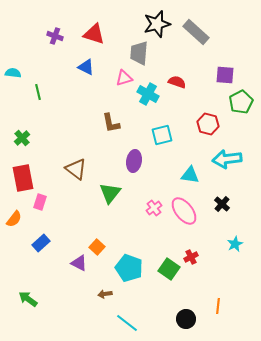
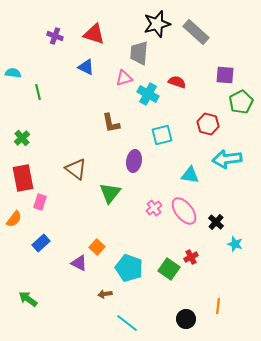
black cross: moved 6 px left, 18 px down
cyan star: rotated 28 degrees counterclockwise
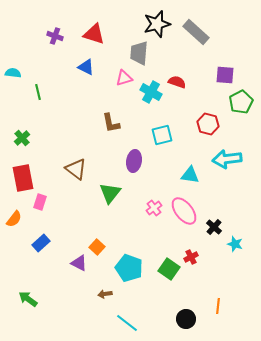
cyan cross: moved 3 px right, 2 px up
black cross: moved 2 px left, 5 px down
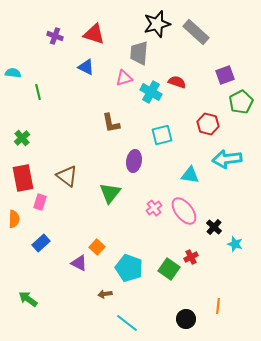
purple square: rotated 24 degrees counterclockwise
brown triangle: moved 9 px left, 7 px down
orange semicircle: rotated 36 degrees counterclockwise
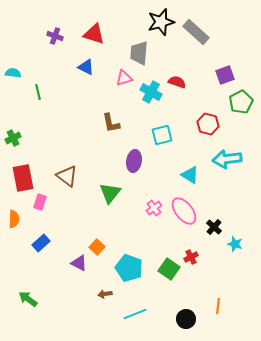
black star: moved 4 px right, 2 px up
green cross: moved 9 px left; rotated 14 degrees clockwise
cyan triangle: rotated 24 degrees clockwise
cyan line: moved 8 px right, 9 px up; rotated 60 degrees counterclockwise
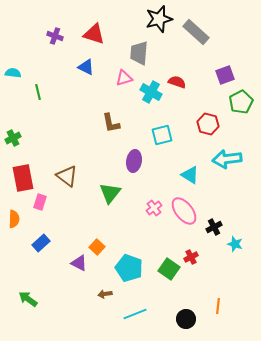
black star: moved 2 px left, 3 px up
black cross: rotated 21 degrees clockwise
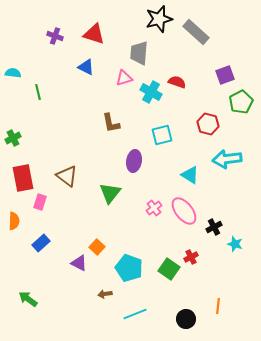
orange semicircle: moved 2 px down
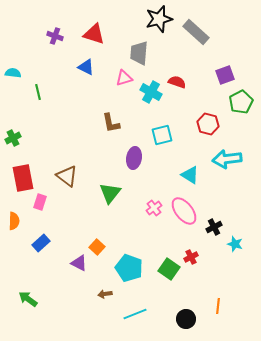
purple ellipse: moved 3 px up
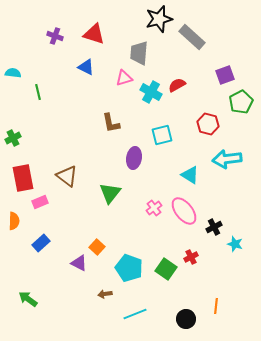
gray rectangle: moved 4 px left, 5 px down
red semicircle: moved 3 px down; rotated 48 degrees counterclockwise
pink rectangle: rotated 49 degrees clockwise
green square: moved 3 px left
orange line: moved 2 px left
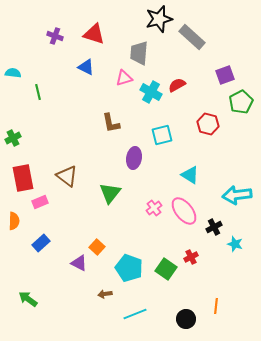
cyan arrow: moved 10 px right, 36 px down
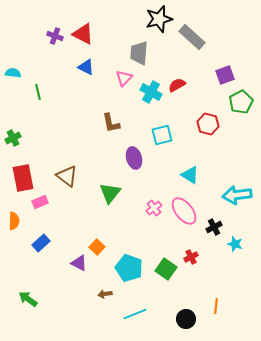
red triangle: moved 11 px left; rotated 10 degrees clockwise
pink triangle: rotated 30 degrees counterclockwise
purple ellipse: rotated 25 degrees counterclockwise
